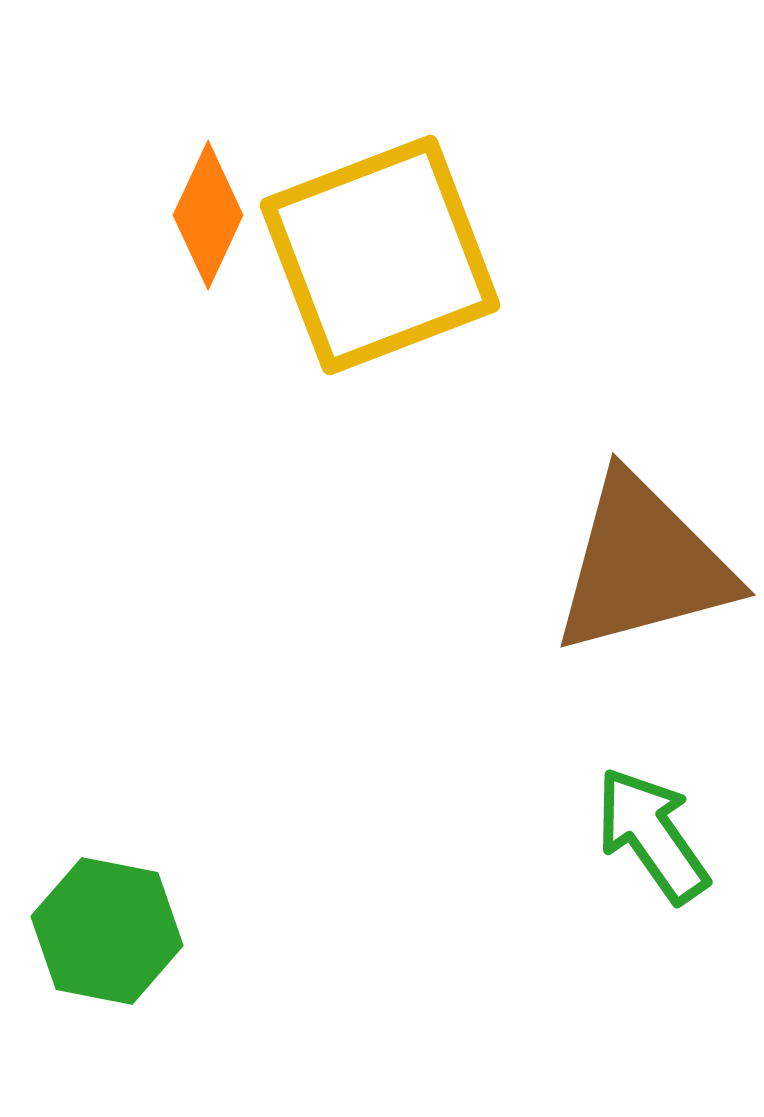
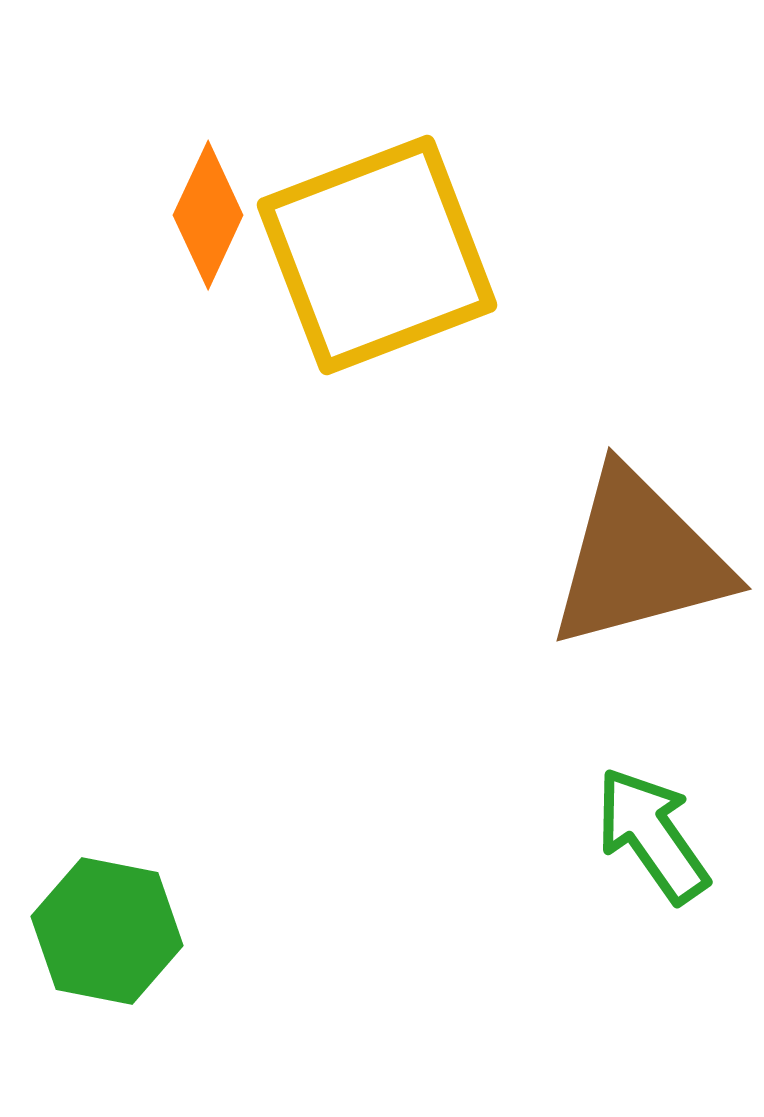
yellow square: moved 3 px left
brown triangle: moved 4 px left, 6 px up
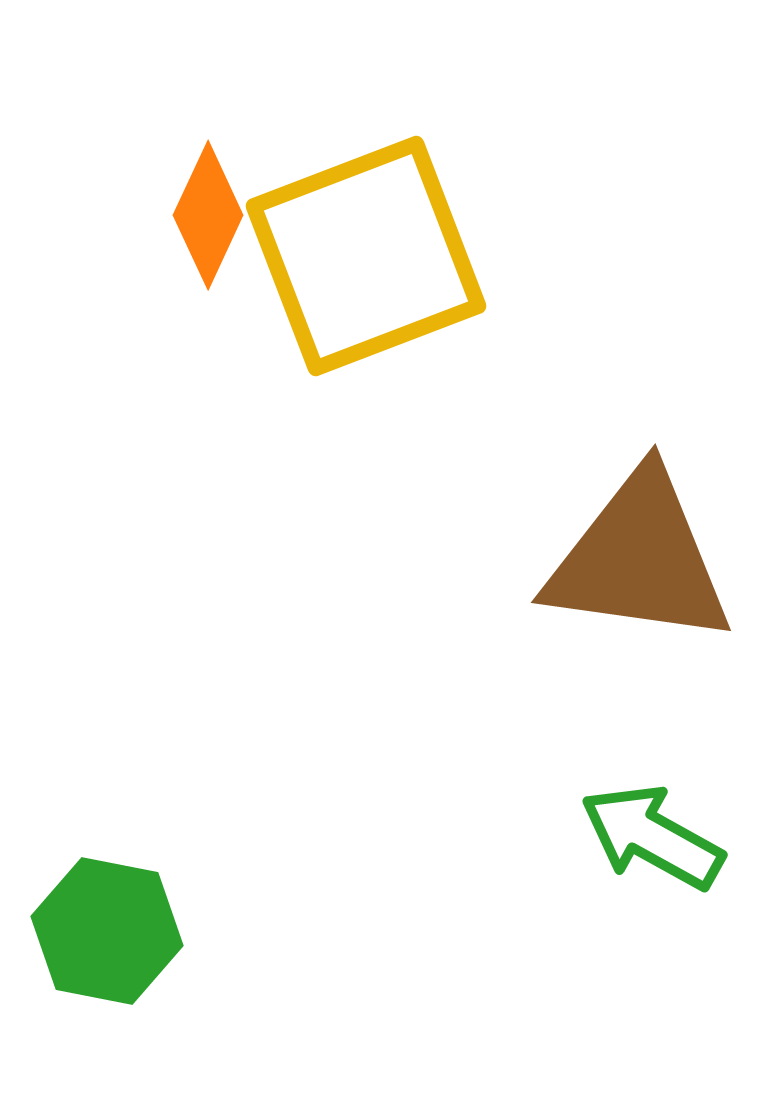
yellow square: moved 11 px left, 1 px down
brown triangle: rotated 23 degrees clockwise
green arrow: moved 2 px down; rotated 26 degrees counterclockwise
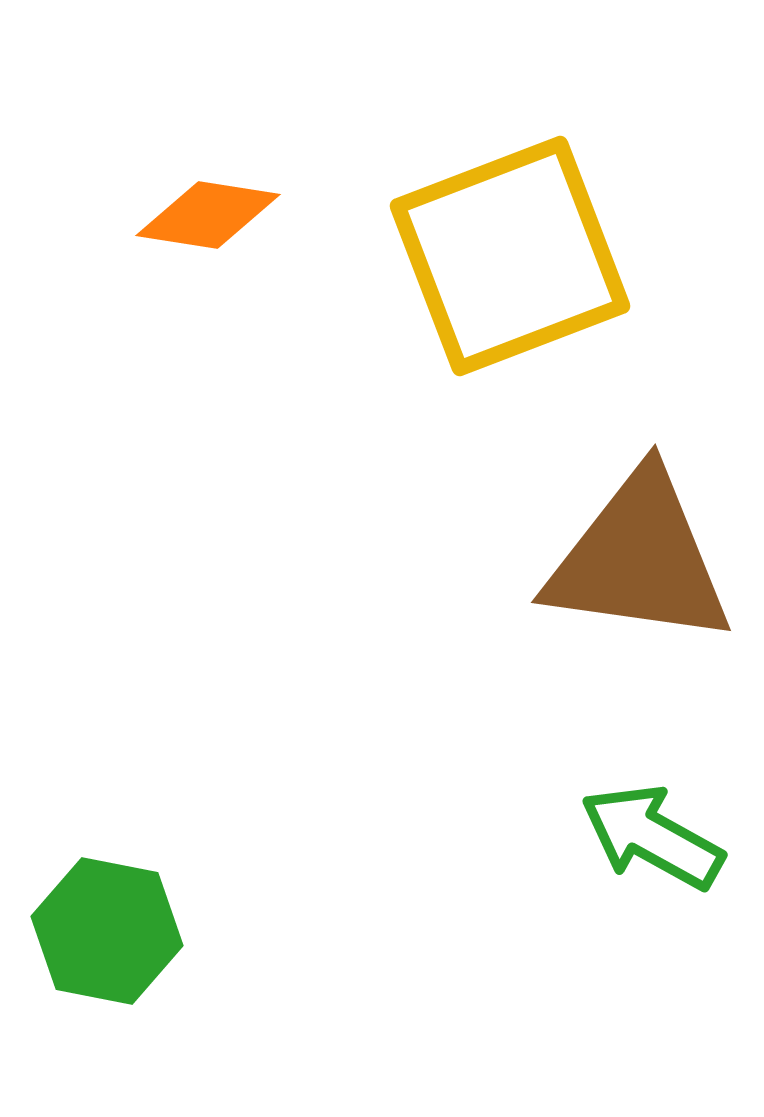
orange diamond: rotated 74 degrees clockwise
yellow square: moved 144 px right
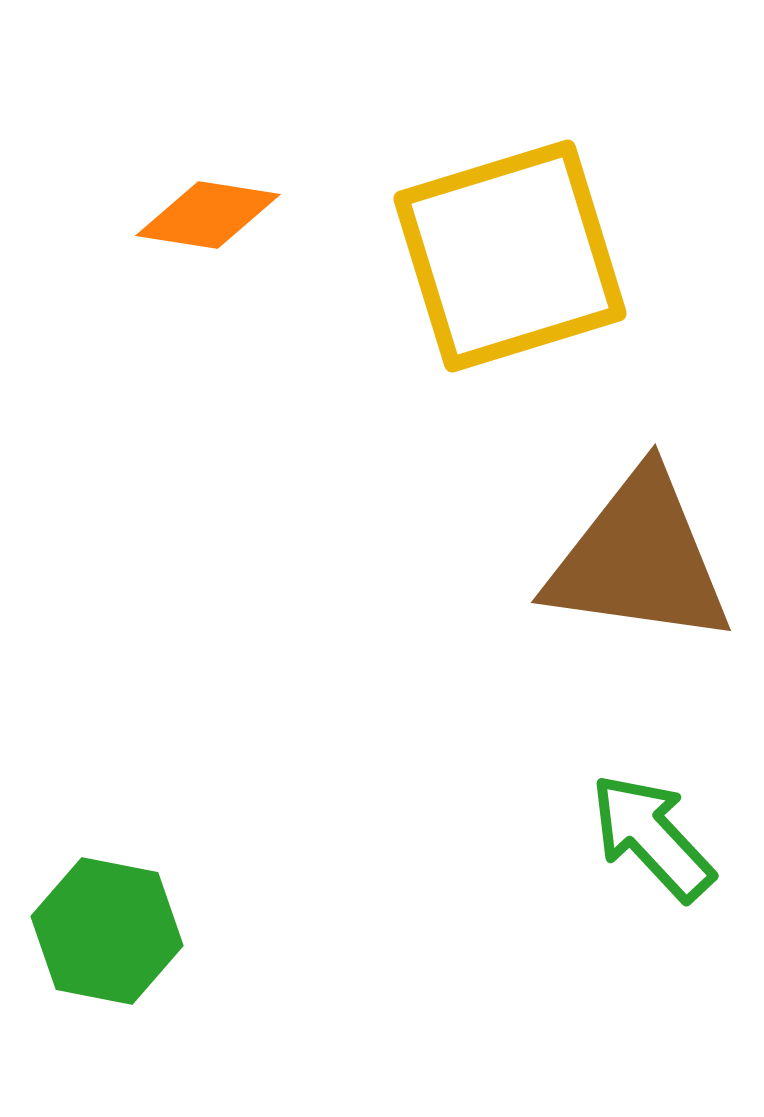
yellow square: rotated 4 degrees clockwise
green arrow: rotated 18 degrees clockwise
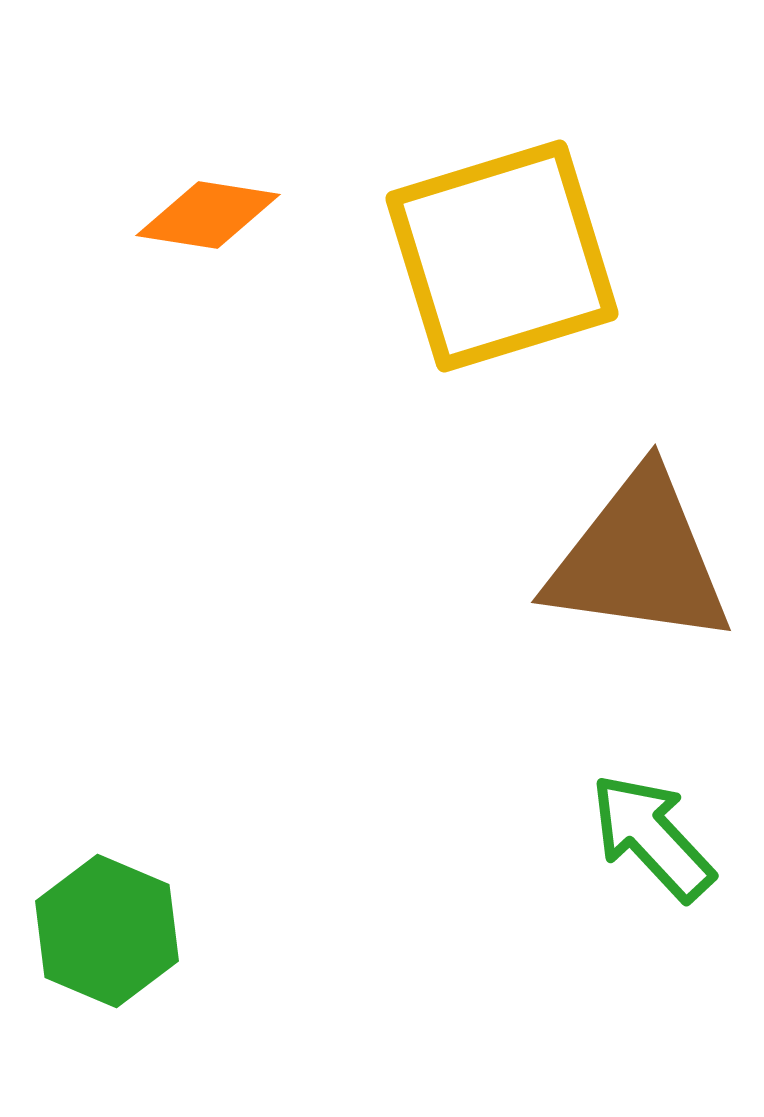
yellow square: moved 8 px left
green hexagon: rotated 12 degrees clockwise
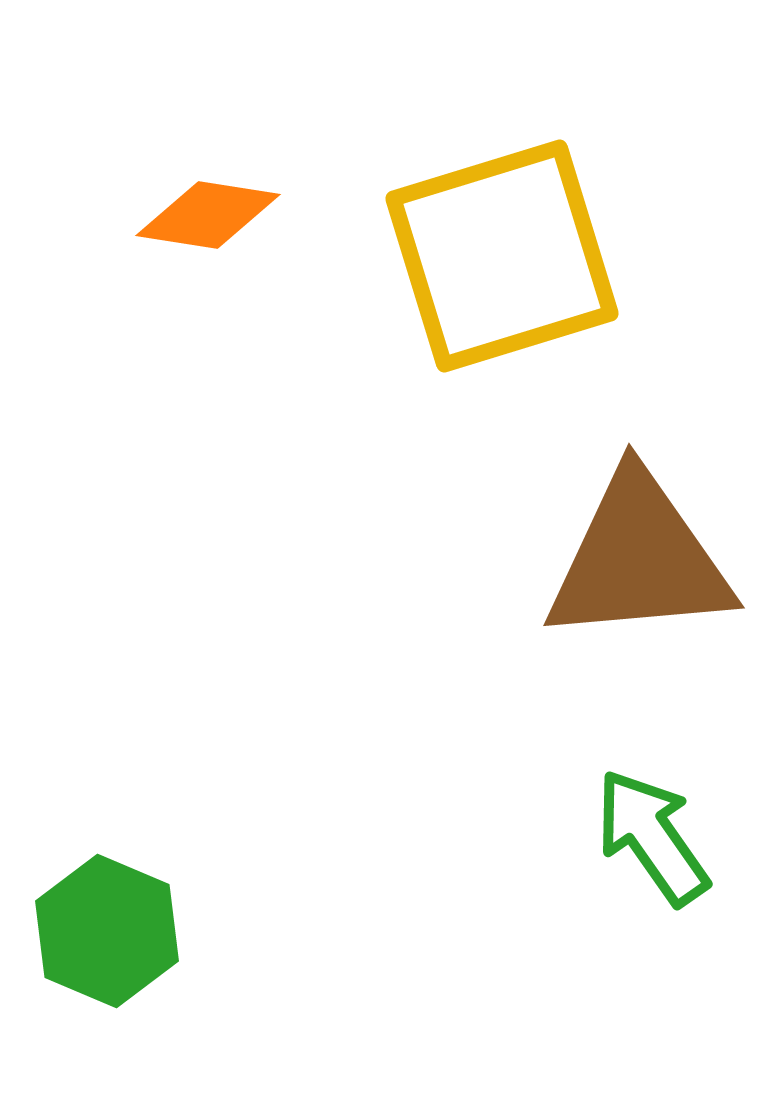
brown triangle: rotated 13 degrees counterclockwise
green arrow: rotated 8 degrees clockwise
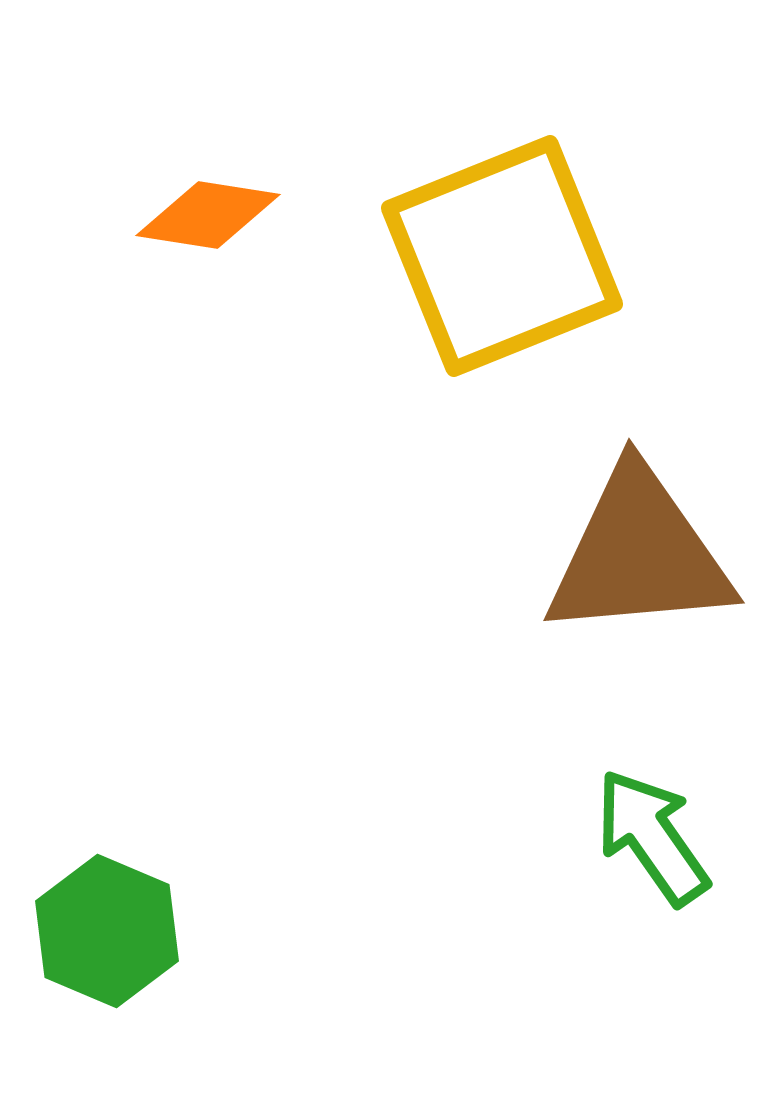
yellow square: rotated 5 degrees counterclockwise
brown triangle: moved 5 px up
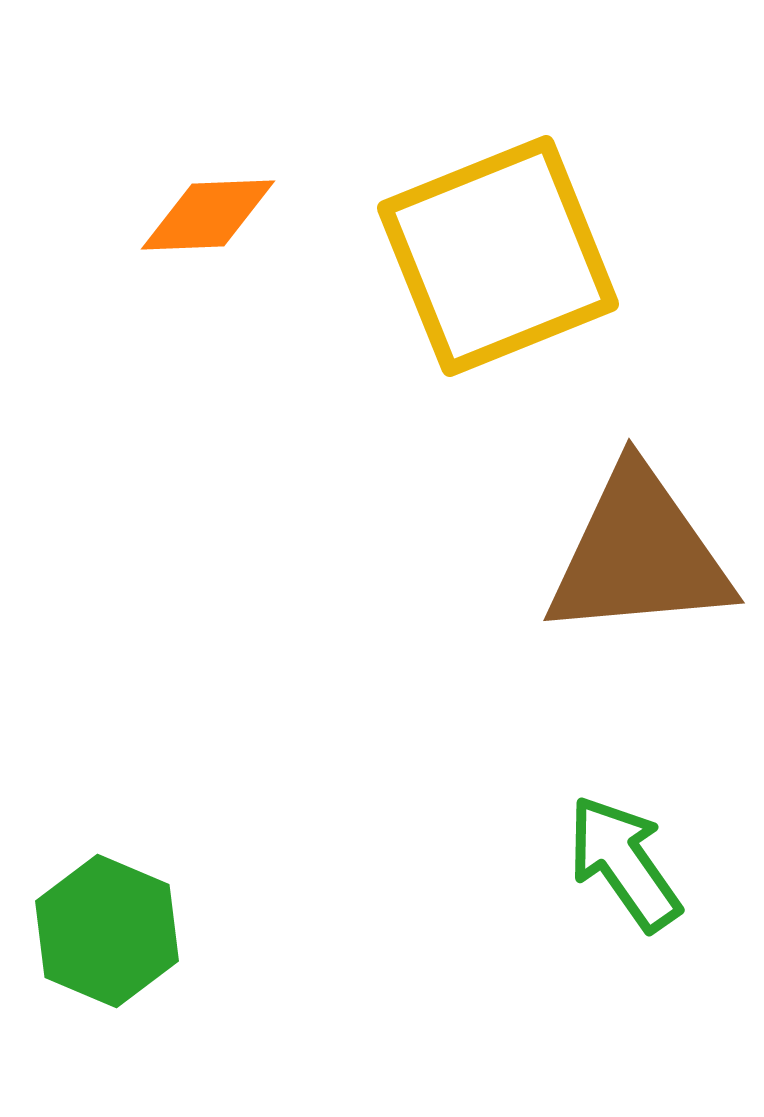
orange diamond: rotated 11 degrees counterclockwise
yellow square: moved 4 px left
green arrow: moved 28 px left, 26 px down
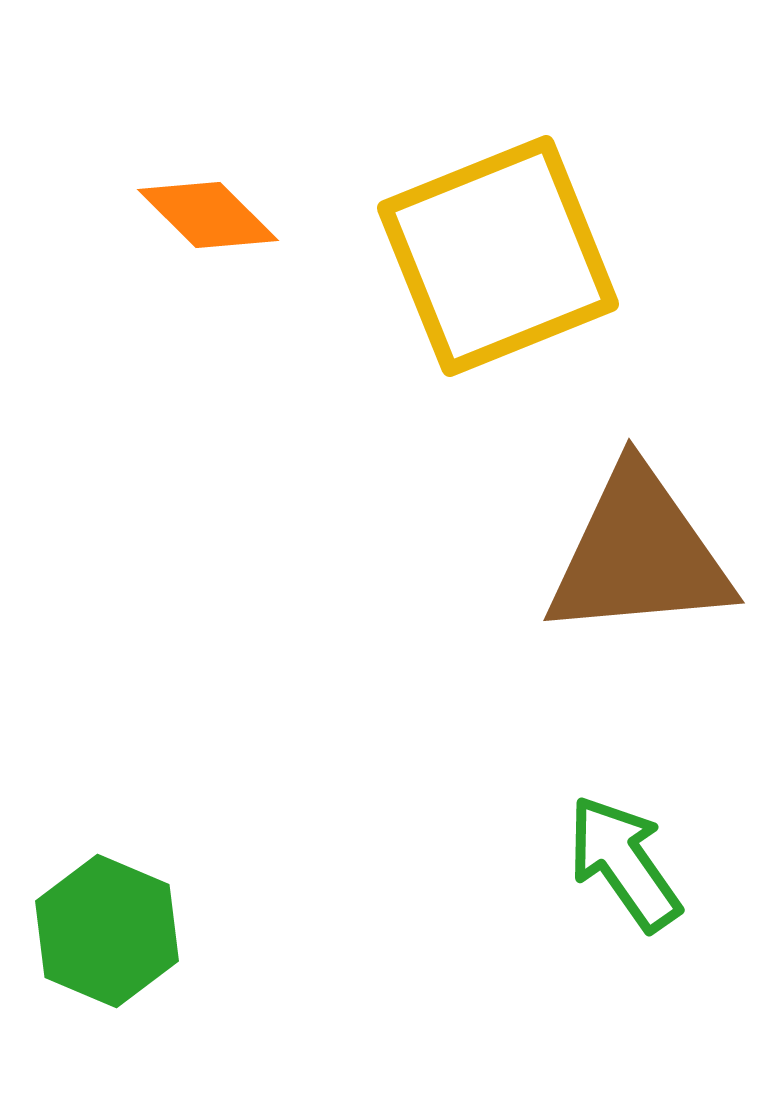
orange diamond: rotated 47 degrees clockwise
